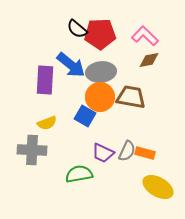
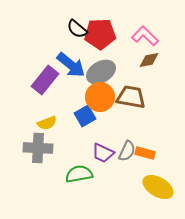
gray ellipse: rotated 24 degrees counterclockwise
purple rectangle: rotated 36 degrees clockwise
blue square: rotated 30 degrees clockwise
gray cross: moved 6 px right, 2 px up
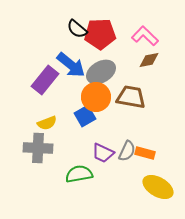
orange circle: moved 4 px left
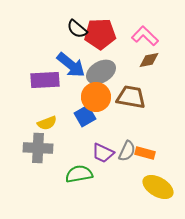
purple rectangle: rotated 48 degrees clockwise
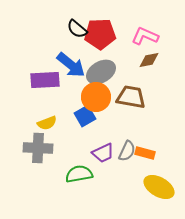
pink L-shape: rotated 20 degrees counterclockwise
purple trapezoid: rotated 50 degrees counterclockwise
yellow ellipse: moved 1 px right
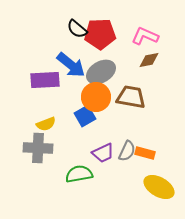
yellow semicircle: moved 1 px left, 1 px down
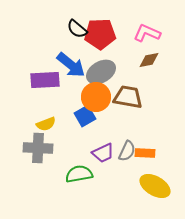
pink L-shape: moved 2 px right, 3 px up
brown trapezoid: moved 3 px left
orange rectangle: rotated 12 degrees counterclockwise
yellow ellipse: moved 4 px left, 1 px up
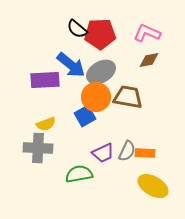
yellow ellipse: moved 2 px left
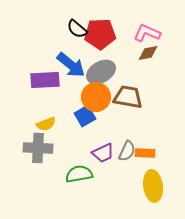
brown diamond: moved 1 px left, 7 px up
yellow ellipse: rotated 52 degrees clockwise
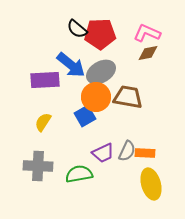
yellow semicircle: moved 3 px left, 2 px up; rotated 144 degrees clockwise
gray cross: moved 18 px down
yellow ellipse: moved 2 px left, 2 px up; rotated 8 degrees counterclockwise
